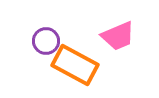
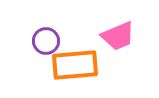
orange rectangle: rotated 33 degrees counterclockwise
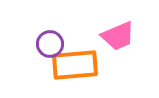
purple circle: moved 4 px right, 3 px down
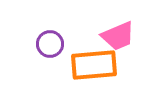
orange rectangle: moved 19 px right
